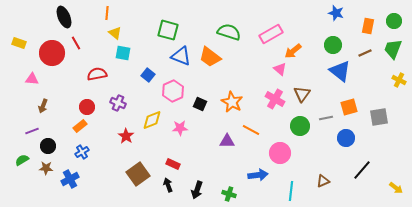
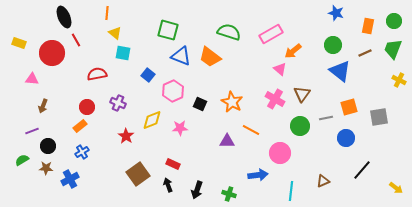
red line at (76, 43): moved 3 px up
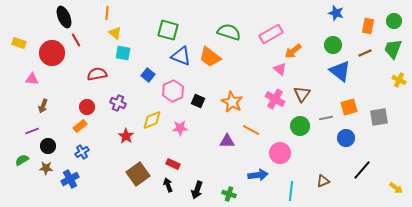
black square at (200, 104): moved 2 px left, 3 px up
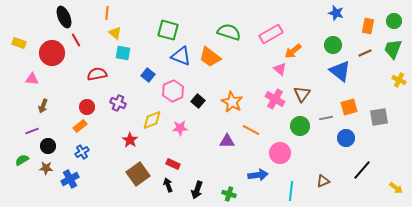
black square at (198, 101): rotated 16 degrees clockwise
red star at (126, 136): moved 4 px right, 4 px down
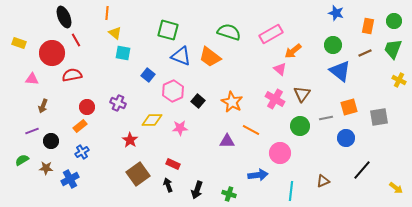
red semicircle at (97, 74): moved 25 px left, 1 px down
yellow diamond at (152, 120): rotated 20 degrees clockwise
black circle at (48, 146): moved 3 px right, 5 px up
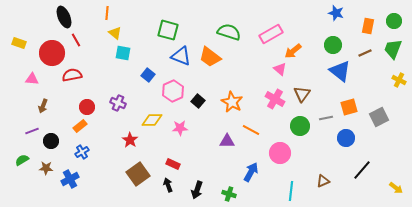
gray square at (379, 117): rotated 18 degrees counterclockwise
blue arrow at (258, 175): moved 7 px left, 3 px up; rotated 54 degrees counterclockwise
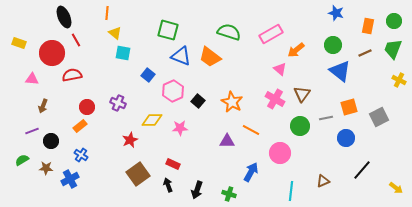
orange arrow at (293, 51): moved 3 px right, 1 px up
red star at (130, 140): rotated 14 degrees clockwise
blue cross at (82, 152): moved 1 px left, 3 px down; rotated 24 degrees counterclockwise
